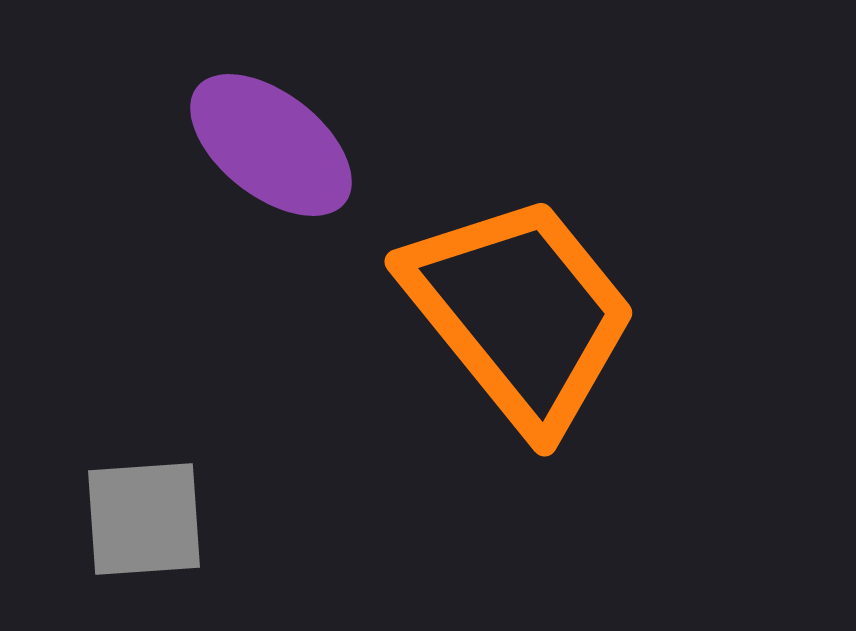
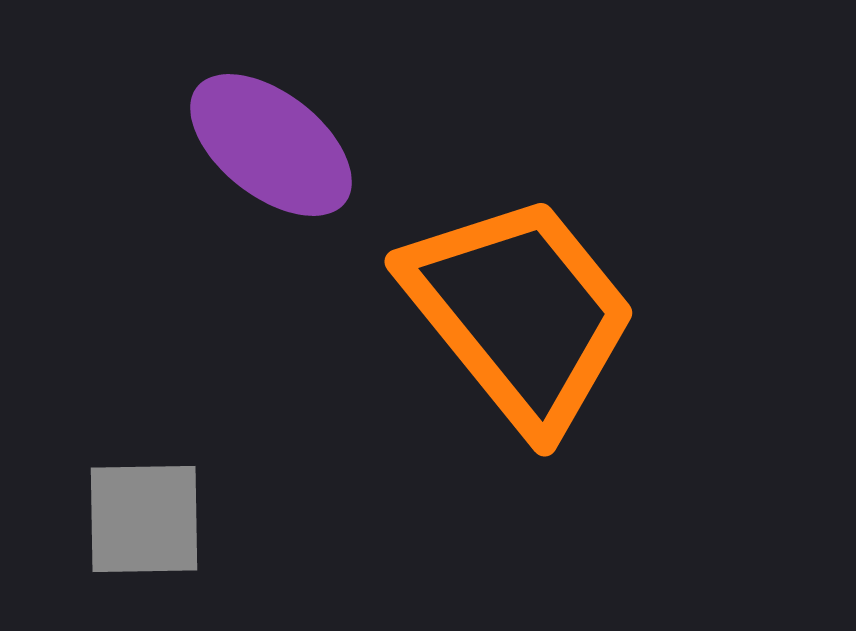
gray square: rotated 3 degrees clockwise
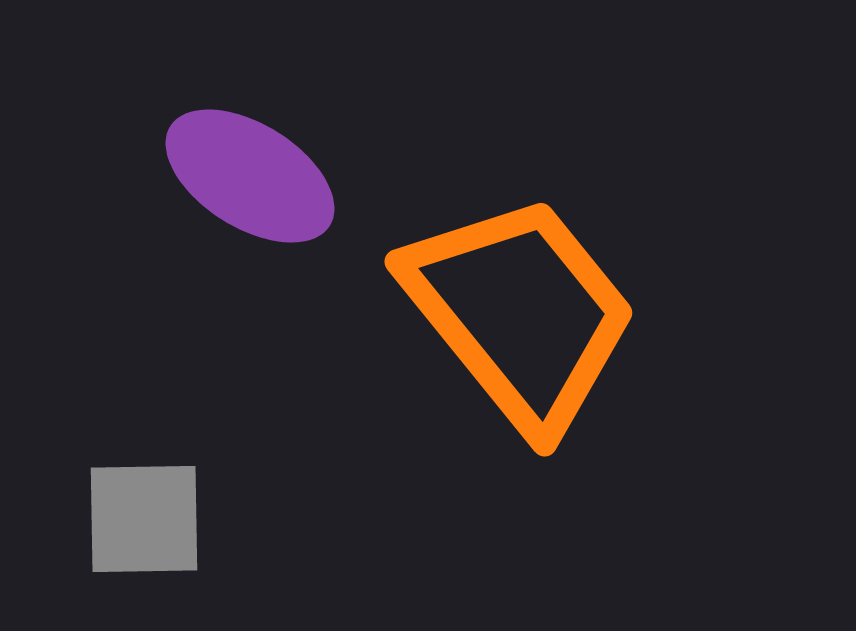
purple ellipse: moved 21 px left, 31 px down; rotated 6 degrees counterclockwise
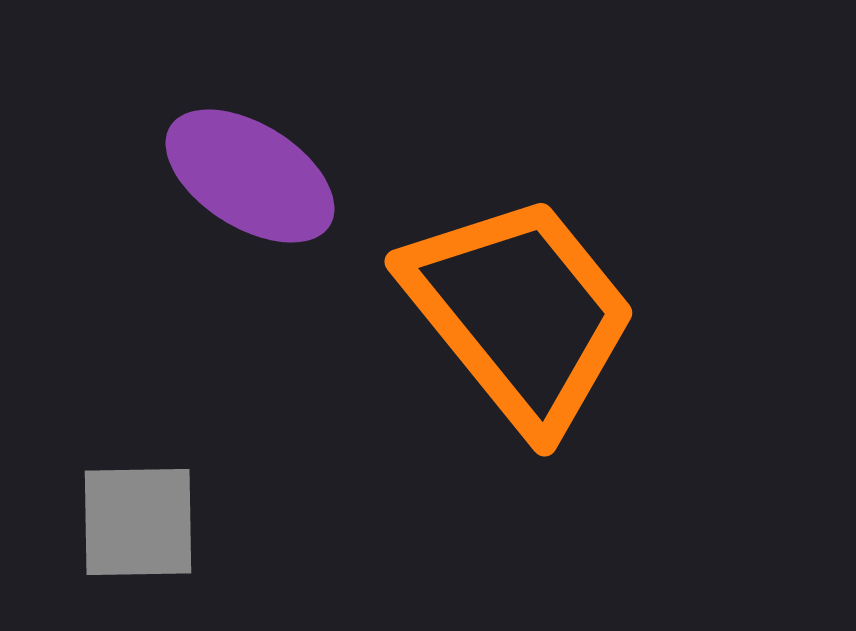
gray square: moved 6 px left, 3 px down
